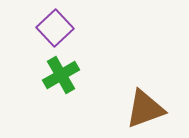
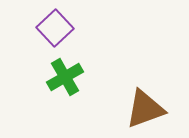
green cross: moved 4 px right, 2 px down
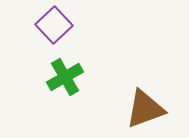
purple square: moved 1 px left, 3 px up
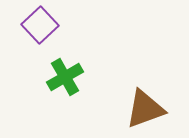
purple square: moved 14 px left
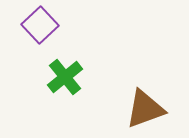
green cross: rotated 9 degrees counterclockwise
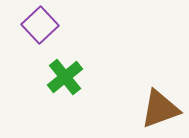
brown triangle: moved 15 px right
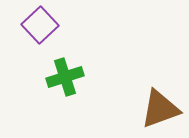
green cross: rotated 21 degrees clockwise
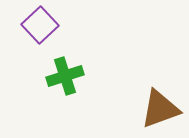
green cross: moved 1 px up
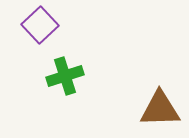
brown triangle: rotated 18 degrees clockwise
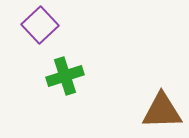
brown triangle: moved 2 px right, 2 px down
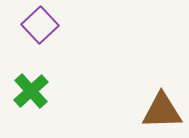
green cross: moved 34 px left, 15 px down; rotated 24 degrees counterclockwise
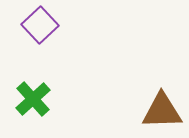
green cross: moved 2 px right, 8 px down
